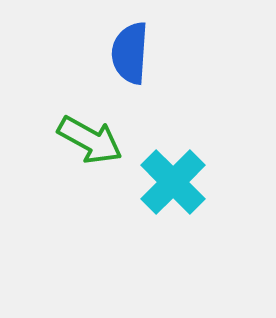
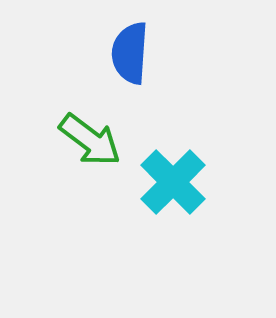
green arrow: rotated 8 degrees clockwise
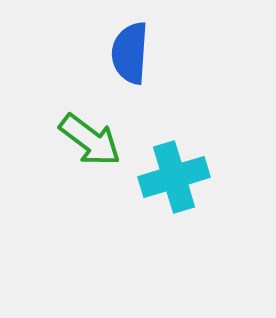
cyan cross: moved 1 px right, 5 px up; rotated 28 degrees clockwise
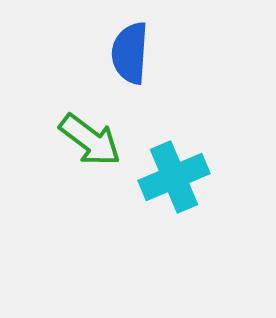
cyan cross: rotated 6 degrees counterclockwise
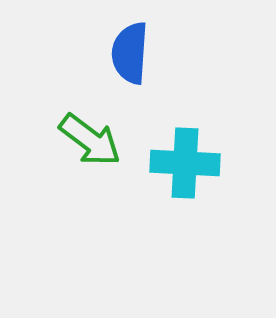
cyan cross: moved 11 px right, 14 px up; rotated 26 degrees clockwise
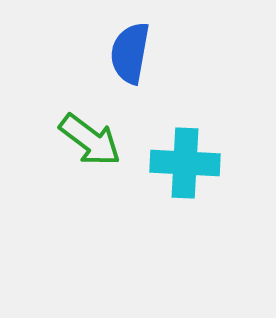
blue semicircle: rotated 6 degrees clockwise
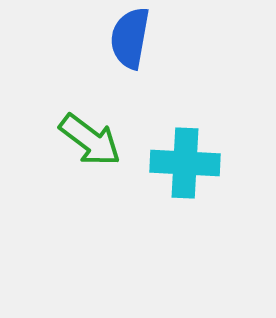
blue semicircle: moved 15 px up
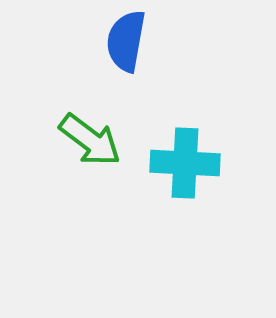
blue semicircle: moved 4 px left, 3 px down
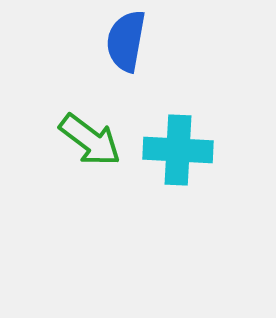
cyan cross: moved 7 px left, 13 px up
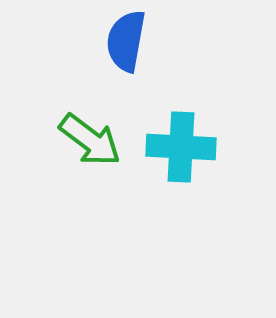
cyan cross: moved 3 px right, 3 px up
